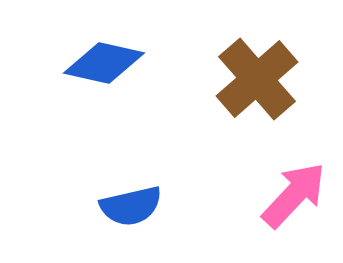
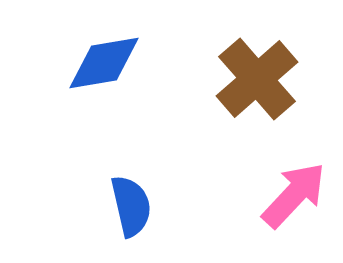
blue diamond: rotated 22 degrees counterclockwise
blue semicircle: rotated 90 degrees counterclockwise
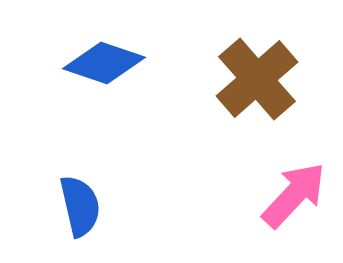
blue diamond: rotated 28 degrees clockwise
blue semicircle: moved 51 px left
